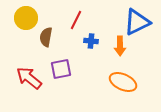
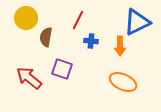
red line: moved 2 px right
purple square: moved 1 px right; rotated 30 degrees clockwise
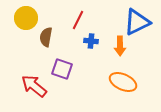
red arrow: moved 5 px right, 8 px down
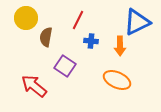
purple square: moved 3 px right, 3 px up; rotated 15 degrees clockwise
orange ellipse: moved 6 px left, 2 px up
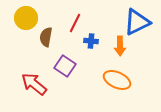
red line: moved 3 px left, 3 px down
red arrow: moved 2 px up
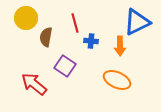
red line: rotated 42 degrees counterclockwise
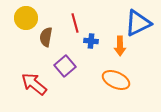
blue triangle: moved 1 px right, 1 px down
purple square: rotated 15 degrees clockwise
orange ellipse: moved 1 px left
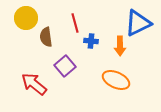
brown semicircle: rotated 18 degrees counterclockwise
